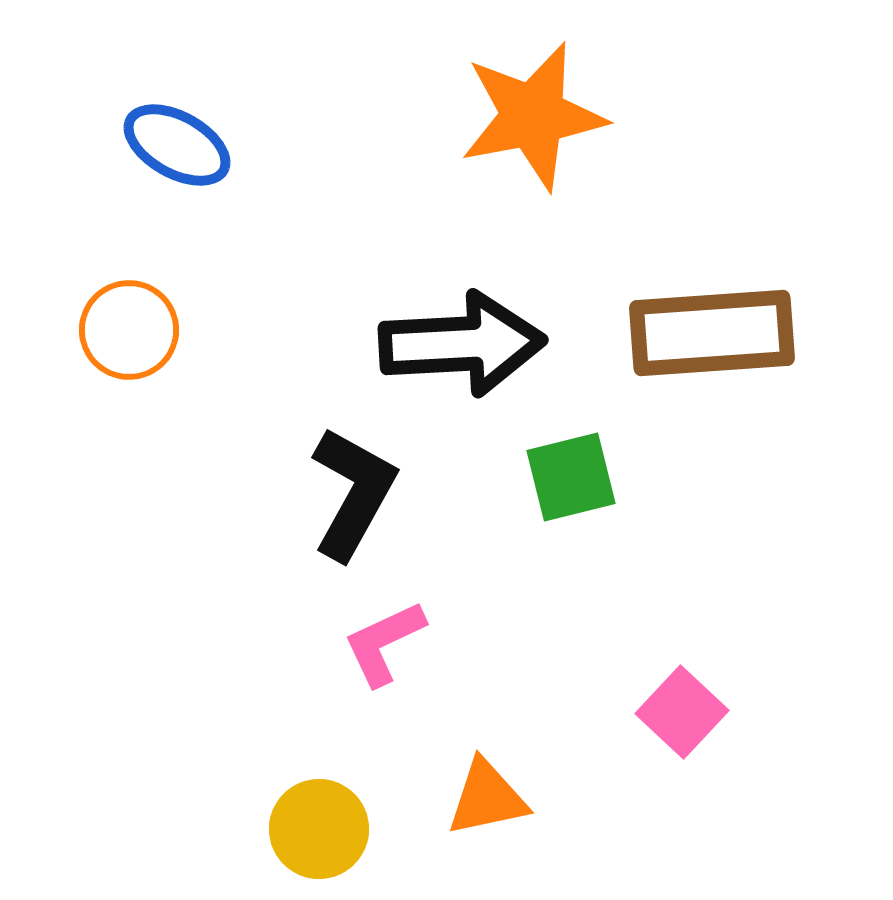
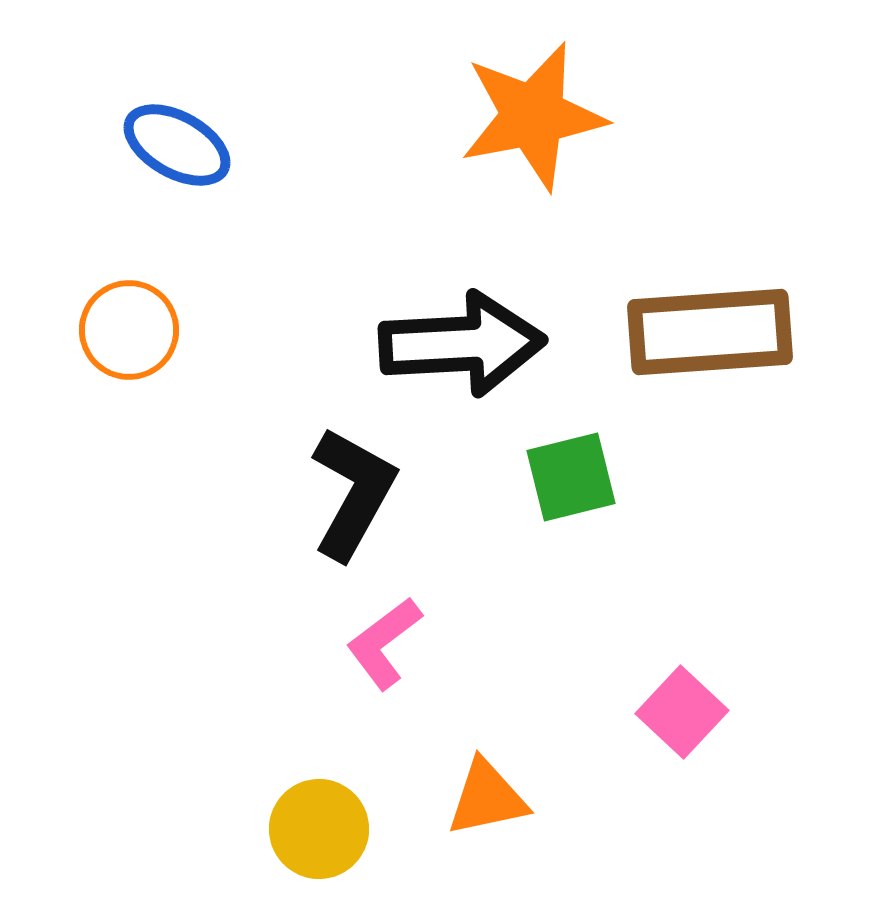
brown rectangle: moved 2 px left, 1 px up
pink L-shape: rotated 12 degrees counterclockwise
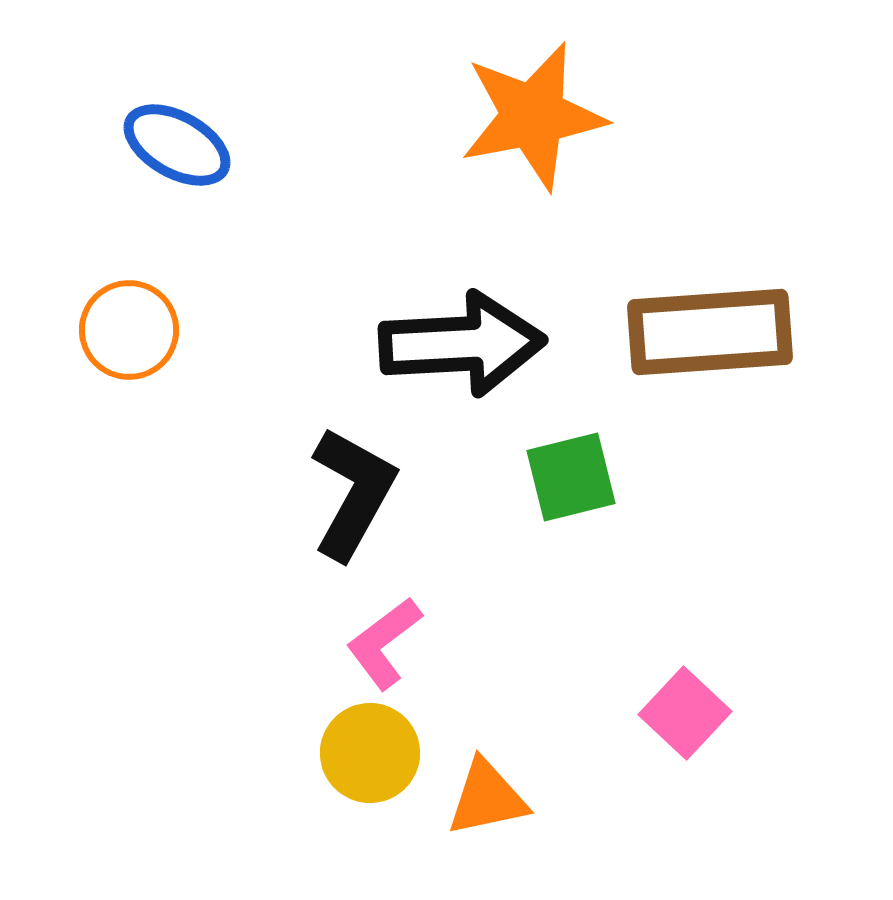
pink square: moved 3 px right, 1 px down
yellow circle: moved 51 px right, 76 px up
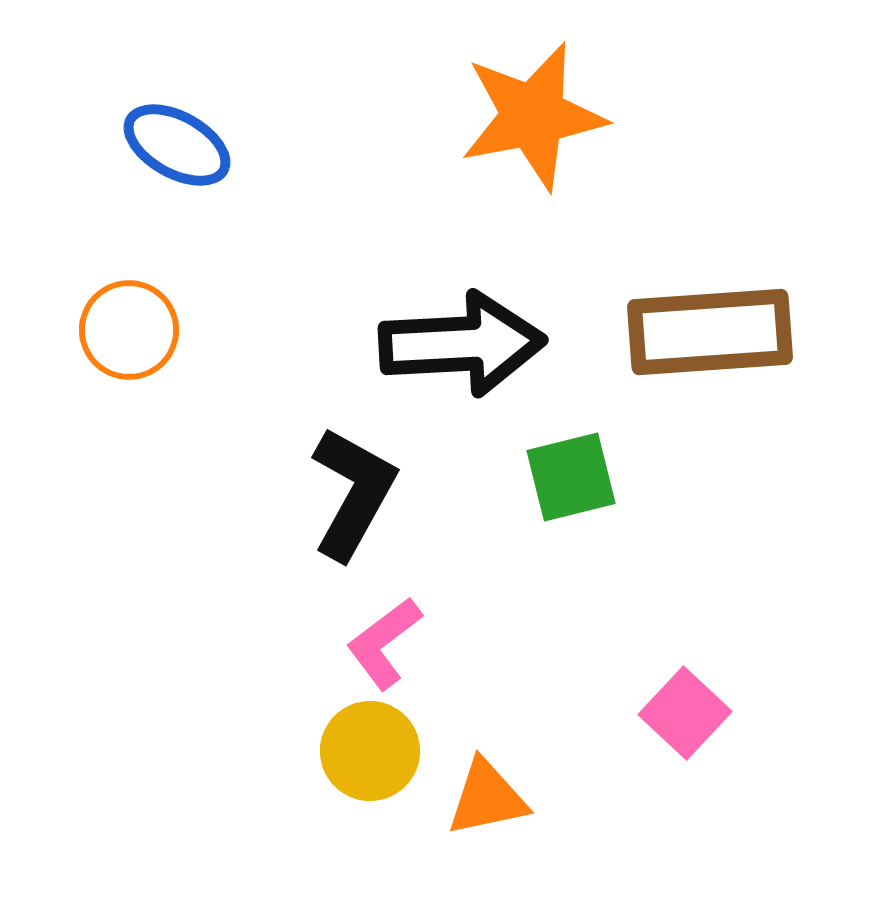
yellow circle: moved 2 px up
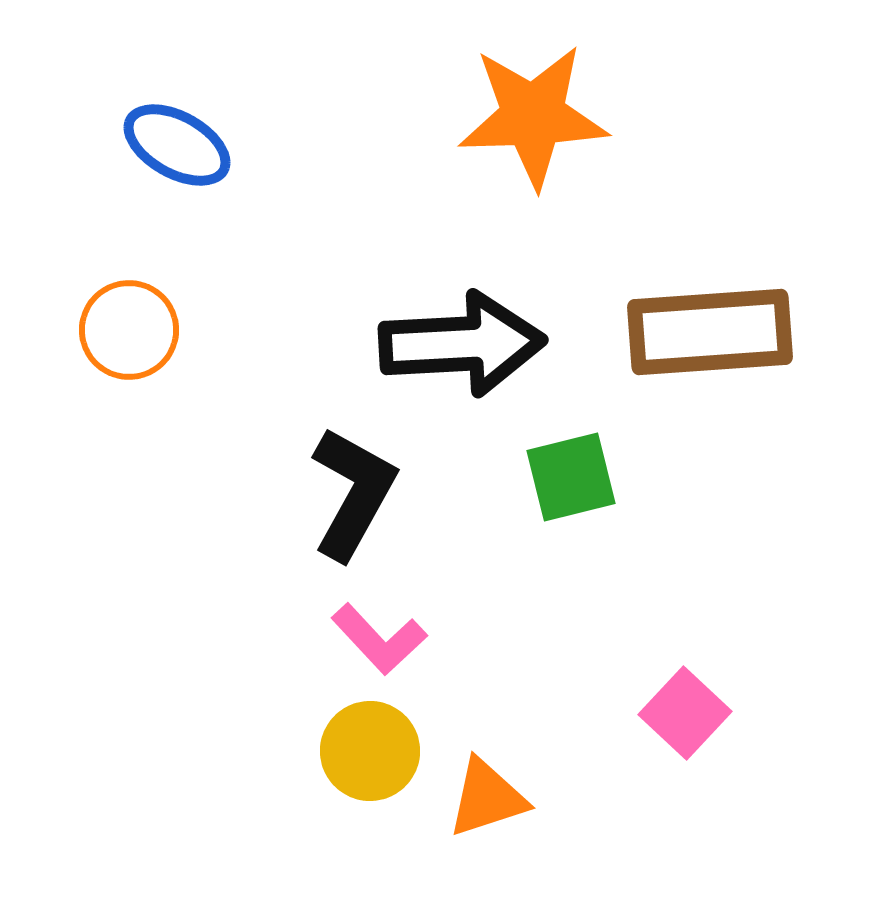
orange star: rotated 9 degrees clockwise
pink L-shape: moved 5 px left, 4 px up; rotated 96 degrees counterclockwise
orange triangle: rotated 6 degrees counterclockwise
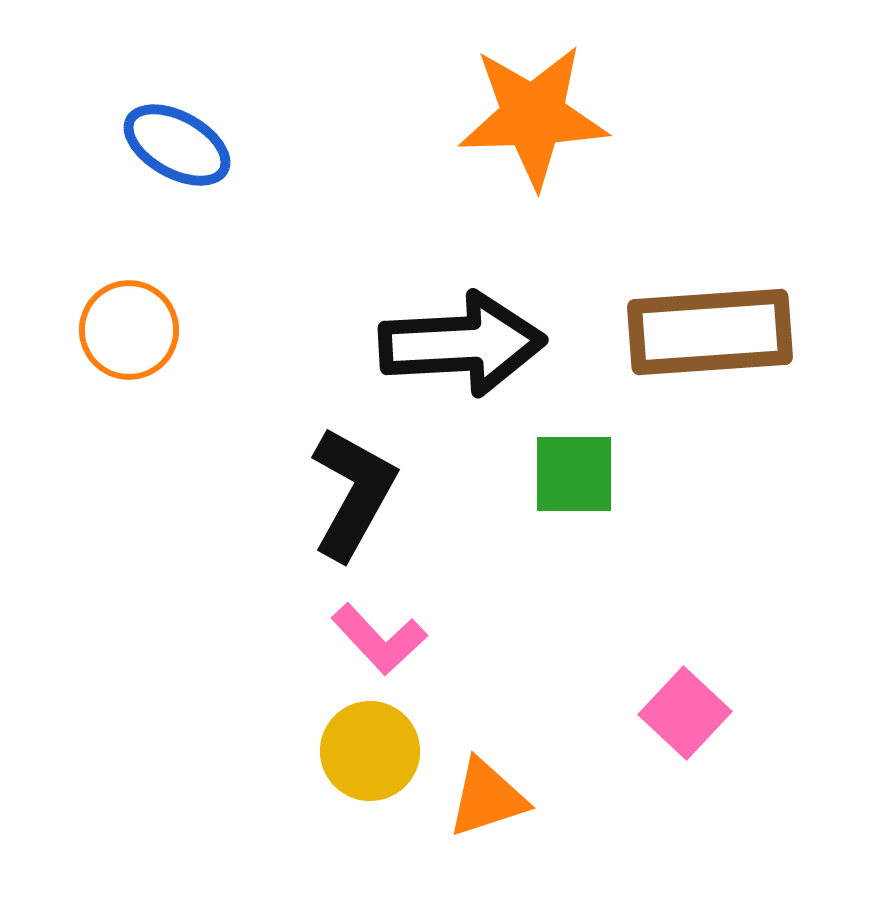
green square: moved 3 px right, 3 px up; rotated 14 degrees clockwise
